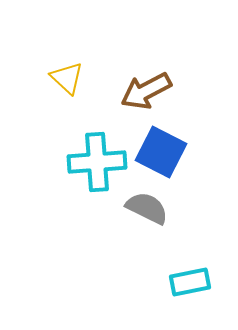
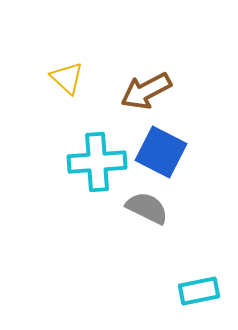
cyan rectangle: moved 9 px right, 9 px down
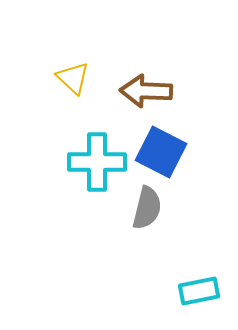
yellow triangle: moved 6 px right
brown arrow: rotated 30 degrees clockwise
cyan cross: rotated 4 degrees clockwise
gray semicircle: rotated 78 degrees clockwise
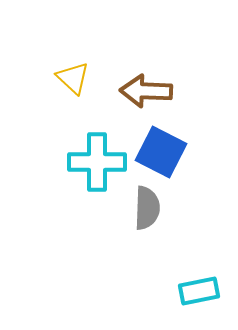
gray semicircle: rotated 12 degrees counterclockwise
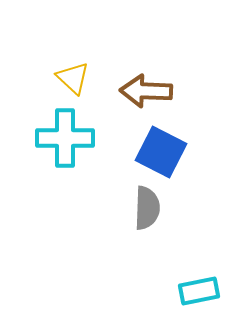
cyan cross: moved 32 px left, 24 px up
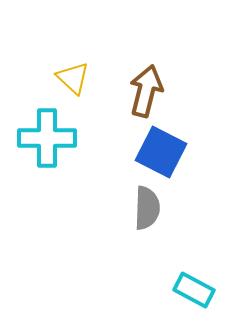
brown arrow: rotated 102 degrees clockwise
cyan cross: moved 18 px left
cyan rectangle: moved 5 px left, 1 px up; rotated 39 degrees clockwise
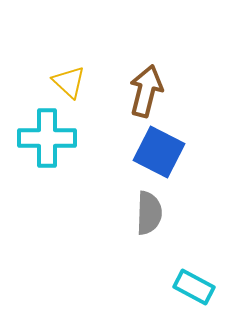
yellow triangle: moved 4 px left, 4 px down
blue square: moved 2 px left
gray semicircle: moved 2 px right, 5 px down
cyan rectangle: moved 3 px up
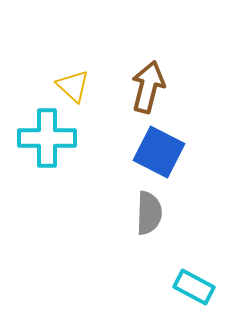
yellow triangle: moved 4 px right, 4 px down
brown arrow: moved 2 px right, 4 px up
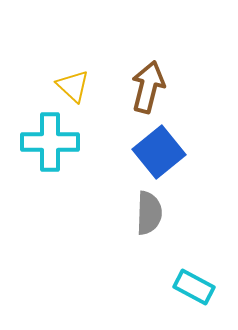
cyan cross: moved 3 px right, 4 px down
blue square: rotated 24 degrees clockwise
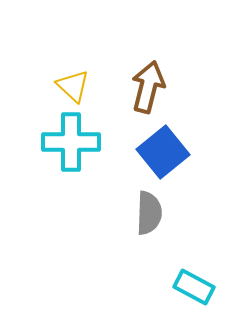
cyan cross: moved 21 px right
blue square: moved 4 px right
